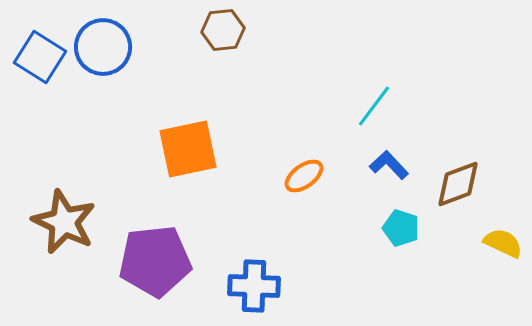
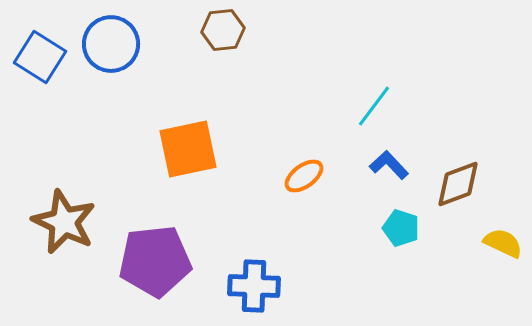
blue circle: moved 8 px right, 3 px up
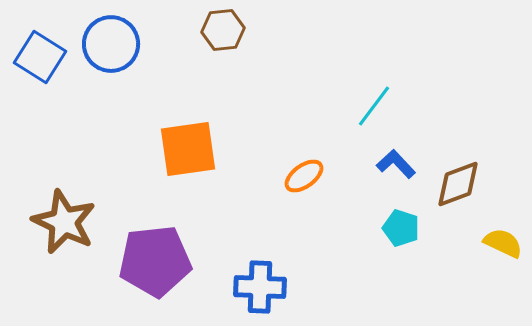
orange square: rotated 4 degrees clockwise
blue L-shape: moved 7 px right, 1 px up
blue cross: moved 6 px right, 1 px down
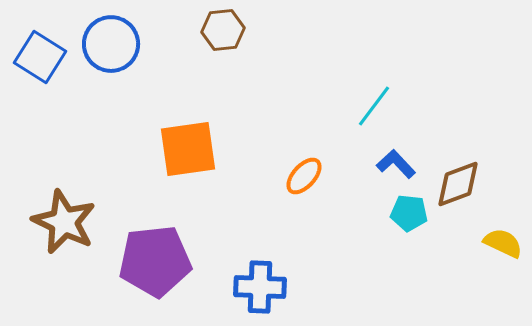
orange ellipse: rotated 12 degrees counterclockwise
cyan pentagon: moved 8 px right, 15 px up; rotated 12 degrees counterclockwise
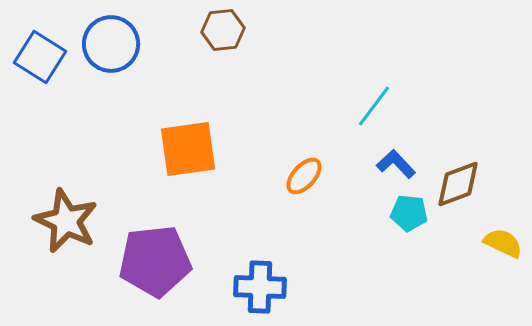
brown star: moved 2 px right, 1 px up
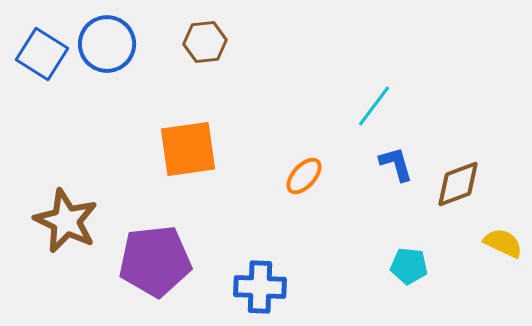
brown hexagon: moved 18 px left, 12 px down
blue circle: moved 4 px left
blue square: moved 2 px right, 3 px up
blue L-shape: rotated 27 degrees clockwise
cyan pentagon: moved 53 px down
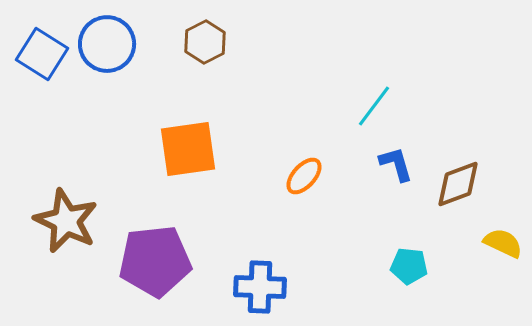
brown hexagon: rotated 21 degrees counterclockwise
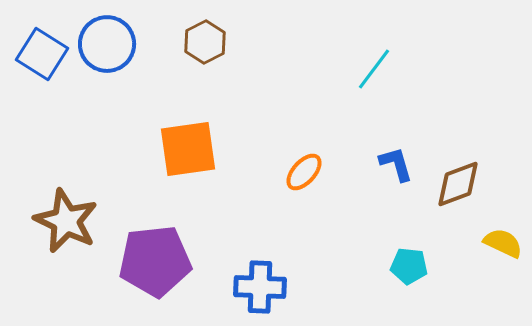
cyan line: moved 37 px up
orange ellipse: moved 4 px up
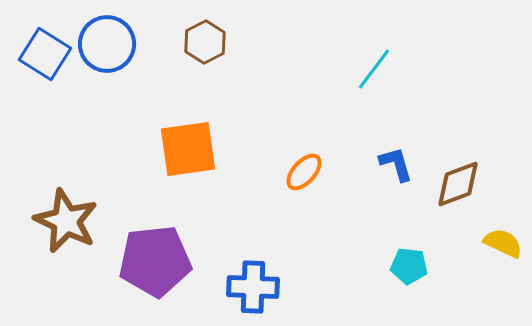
blue square: moved 3 px right
blue cross: moved 7 px left
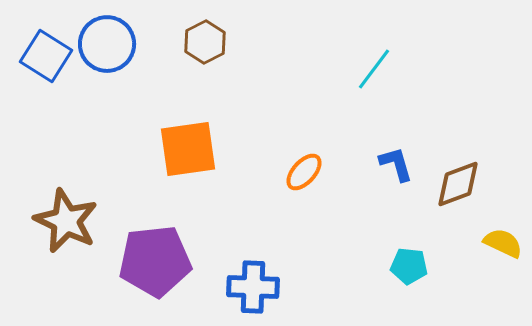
blue square: moved 1 px right, 2 px down
